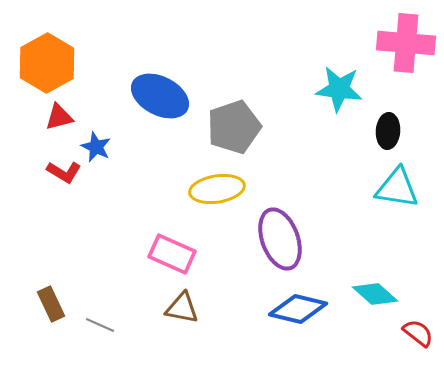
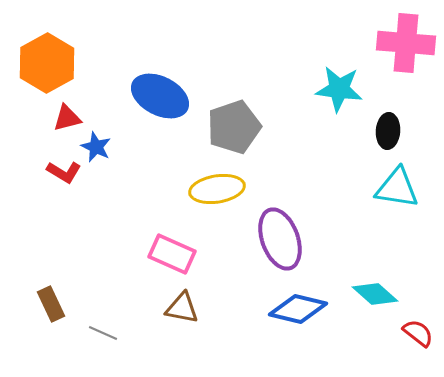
red triangle: moved 8 px right, 1 px down
gray line: moved 3 px right, 8 px down
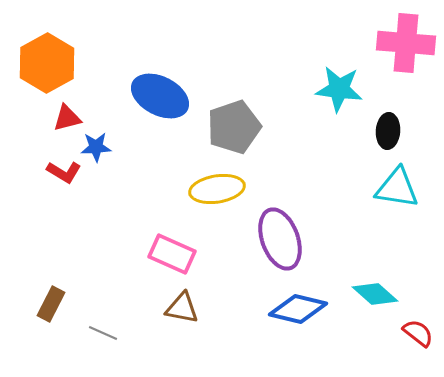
blue star: rotated 28 degrees counterclockwise
brown rectangle: rotated 52 degrees clockwise
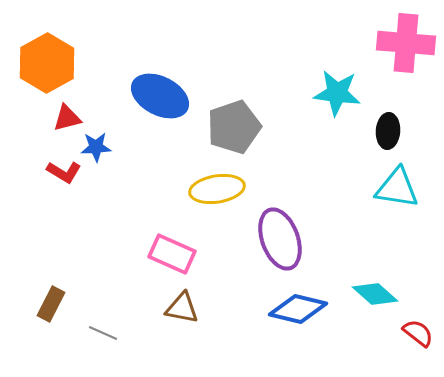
cyan star: moved 2 px left, 4 px down
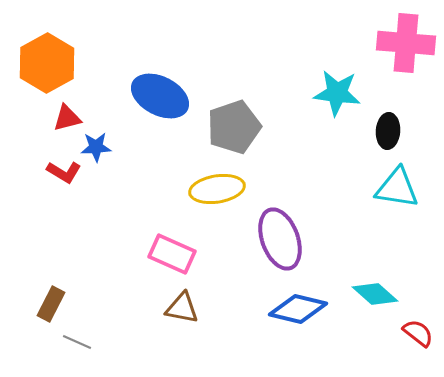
gray line: moved 26 px left, 9 px down
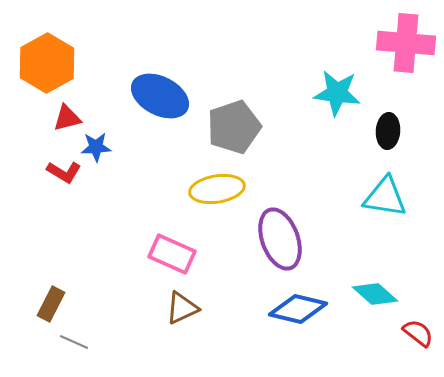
cyan triangle: moved 12 px left, 9 px down
brown triangle: rotated 36 degrees counterclockwise
gray line: moved 3 px left
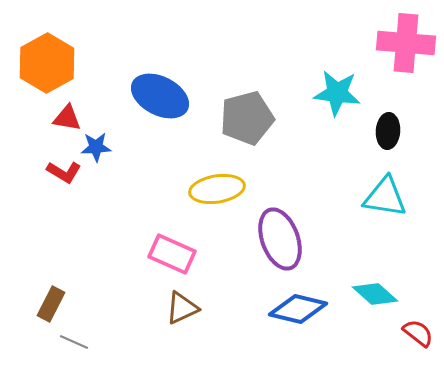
red triangle: rotated 24 degrees clockwise
gray pentagon: moved 13 px right, 9 px up; rotated 4 degrees clockwise
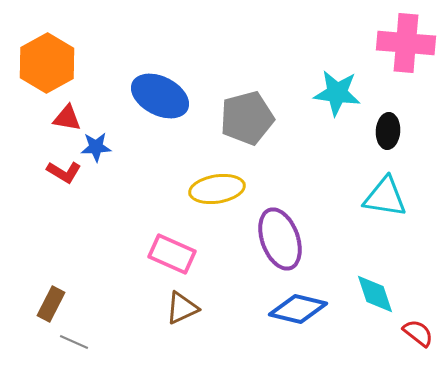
cyan diamond: rotated 30 degrees clockwise
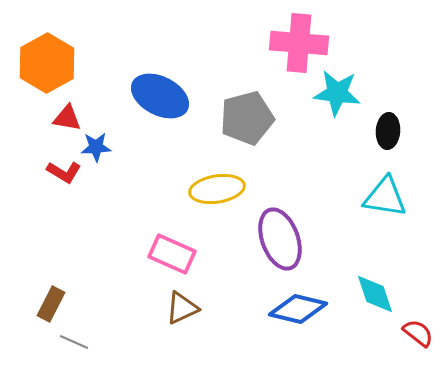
pink cross: moved 107 px left
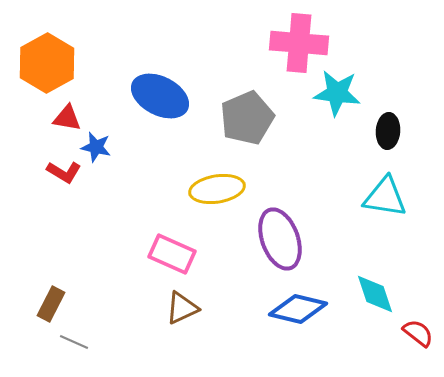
gray pentagon: rotated 8 degrees counterclockwise
blue star: rotated 16 degrees clockwise
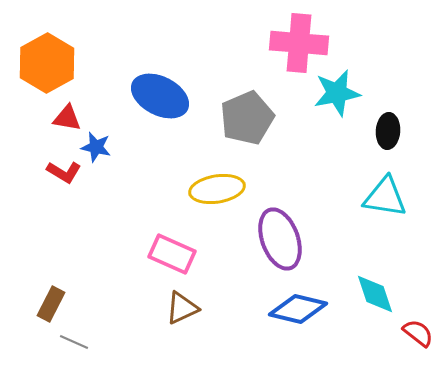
cyan star: rotated 18 degrees counterclockwise
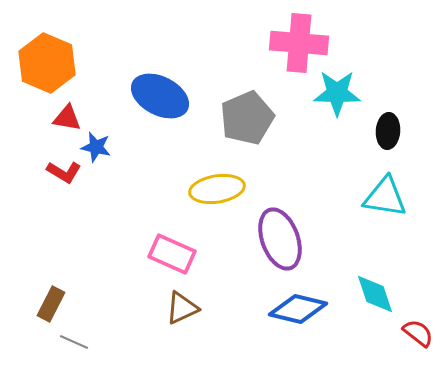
orange hexagon: rotated 8 degrees counterclockwise
cyan star: rotated 12 degrees clockwise
